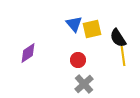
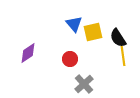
yellow square: moved 1 px right, 3 px down
red circle: moved 8 px left, 1 px up
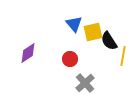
black semicircle: moved 9 px left, 3 px down
yellow line: rotated 18 degrees clockwise
gray cross: moved 1 px right, 1 px up
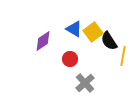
blue triangle: moved 5 px down; rotated 18 degrees counterclockwise
yellow square: rotated 24 degrees counterclockwise
purple diamond: moved 15 px right, 12 px up
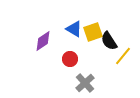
yellow square: rotated 18 degrees clockwise
yellow line: rotated 30 degrees clockwise
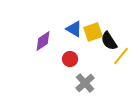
yellow line: moved 2 px left
